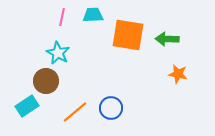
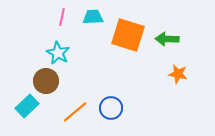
cyan trapezoid: moved 2 px down
orange square: rotated 8 degrees clockwise
cyan rectangle: rotated 10 degrees counterclockwise
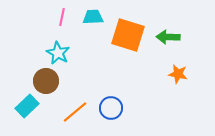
green arrow: moved 1 px right, 2 px up
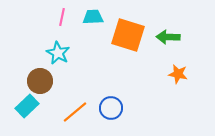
brown circle: moved 6 px left
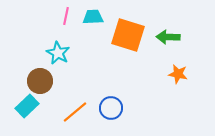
pink line: moved 4 px right, 1 px up
